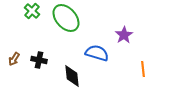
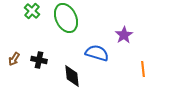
green ellipse: rotated 16 degrees clockwise
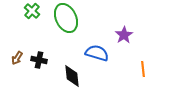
brown arrow: moved 3 px right, 1 px up
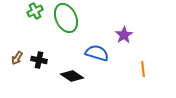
green cross: moved 3 px right; rotated 21 degrees clockwise
black diamond: rotated 50 degrees counterclockwise
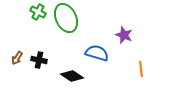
green cross: moved 3 px right, 1 px down; rotated 35 degrees counterclockwise
purple star: rotated 18 degrees counterclockwise
orange line: moved 2 px left
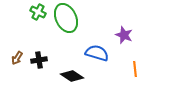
black cross: rotated 21 degrees counterclockwise
orange line: moved 6 px left
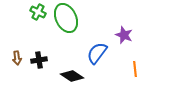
blue semicircle: rotated 70 degrees counterclockwise
brown arrow: rotated 40 degrees counterclockwise
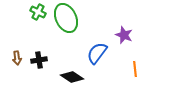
black diamond: moved 1 px down
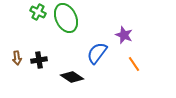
orange line: moved 1 px left, 5 px up; rotated 28 degrees counterclockwise
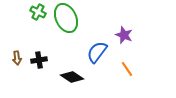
blue semicircle: moved 1 px up
orange line: moved 7 px left, 5 px down
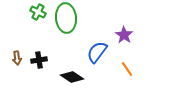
green ellipse: rotated 20 degrees clockwise
purple star: rotated 12 degrees clockwise
